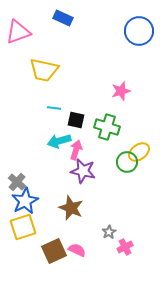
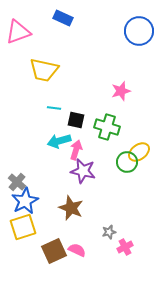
gray star: rotated 16 degrees clockwise
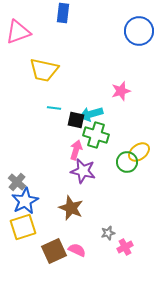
blue rectangle: moved 5 px up; rotated 72 degrees clockwise
green cross: moved 11 px left, 8 px down
cyan arrow: moved 32 px right, 27 px up
gray star: moved 1 px left, 1 px down
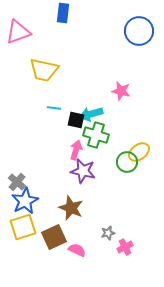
pink star: rotated 30 degrees clockwise
brown square: moved 14 px up
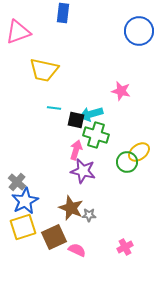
gray star: moved 19 px left, 18 px up; rotated 16 degrees clockwise
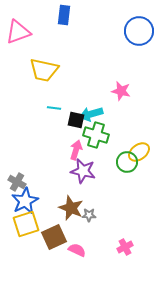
blue rectangle: moved 1 px right, 2 px down
gray cross: rotated 12 degrees counterclockwise
yellow square: moved 3 px right, 3 px up
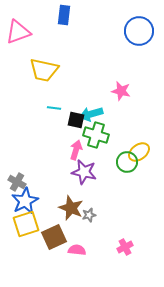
purple star: moved 1 px right, 1 px down
gray star: rotated 16 degrees counterclockwise
pink semicircle: rotated 18 degrees counterclockwise
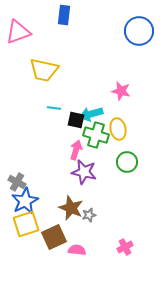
yellow ellipse: moved 21 px left, 23 px up; rotated 65 degrees counterclockwise
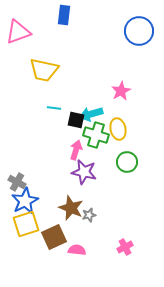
pink star: rotated 30 degrees clockwise
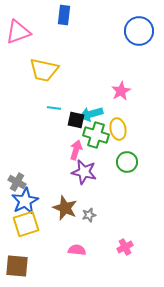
brown star: moved 6 px left
brown square: moved 37 px left, 29 px down; rotated 30 degrees clockwise
